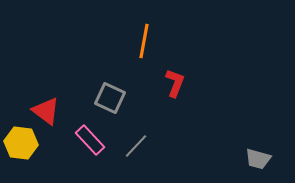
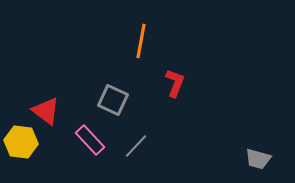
orange line: moved 3 px left
gray square: moved 3 px right, 2 px down
yellow hexagon: moved 1 px up
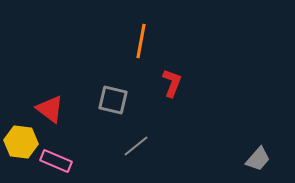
red L-shape: moved 3 px left
gray square: rotated 12 degrees counterclockwise
red triangle: moved 4 px right, 2 px up
pink rectangle: moved 34 px left, 21 px down; rotated 24 degrees counterclockwise
gray line: rotated 8 degrees clockwise
gray trapezoid: rotated 64 degrees counterclockwise
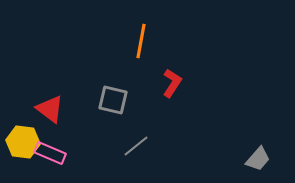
red L-shape: rotated 12 degrees clockwise
yellow hexagon: moved 2 px right
pink rectangle: moved 6 px left, 8 px up
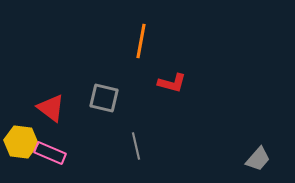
red L-shape: rotated 72 degrees clockwise
gray square: moved 9 px left, 2 px up
red triangle: moved 1 px right, 1 px up
yellow hexagon: moved 2 px left
gray line: rotated 64 degrees counterclockwise
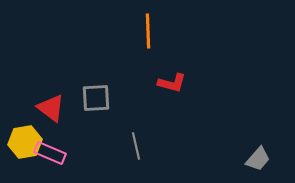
orange line: moved 7 px right, 10 px up; rotated 12 degrees counterclockwise
gray square: moved 8 px left; rotated 16 degrees counterclockwise
yellow hexagon: moved 4 px right; rotated 16 degrees counterclockwise
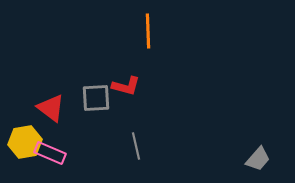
red L-shape: moved 46 px left, 3 px down
